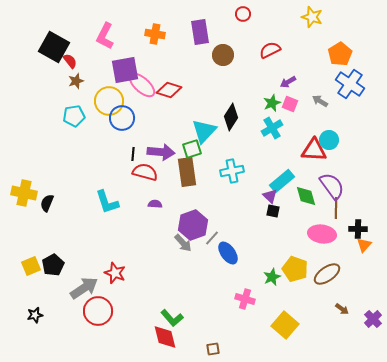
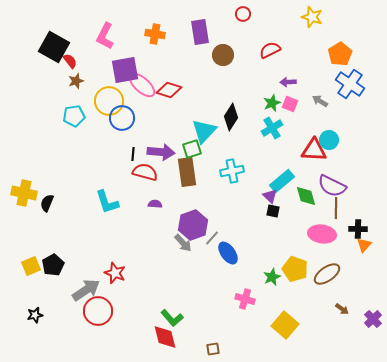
purple arrow at (288, 82): rotated 28 degrees clockwise
purple semicircle at (332, 186): rotated 152 degrees clockwise
gray arrow at (84, 288): moved 2 px right, 2 px down
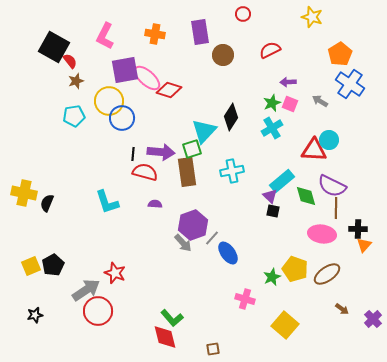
pink ellipse at (142, 85): moved 5 px right, 7 px up
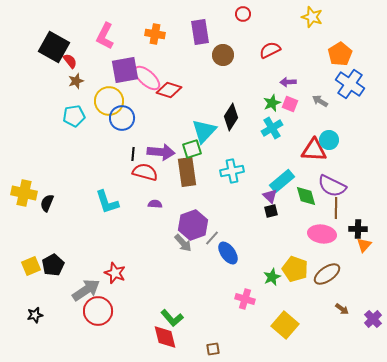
black square at (273, 211): moved 2 px left; rotated 24 degrees counterclockwise
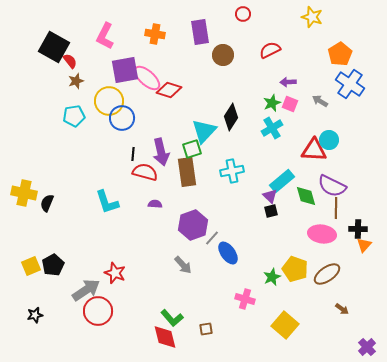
purple arrow at (161, 152): rotated 72 degrees clockwise
gray arrow at (183, 243): moved 22 px down
purple cross at (373, 319): moved 6 px left, 28 px down
brown square at (213, 349): moved 7 px left, 20 px up
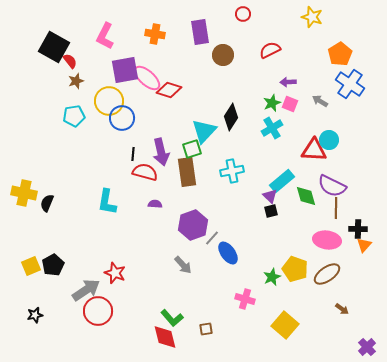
cyan L-shape at (107, 202): rotated 28 degrees clockwise
pink ellipse at (322, 234): moved 5 px right, 6 px down
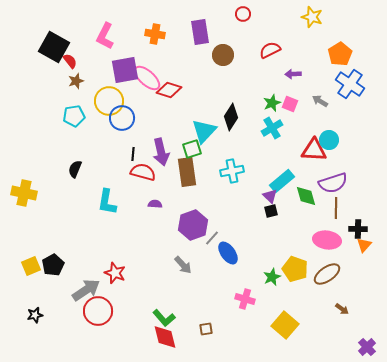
purple arrow at (288, 82): moved 5 px right, 8 px up
red semicircle at (145, 172): moved 2 px left
purple semicircle at (332, 186): moved 1 px right, 3 px up; rotated 44 degrees counterclockwise
black semicircle at (47, 203): moved 28 px right, 34 px up
green L-shape at (172, 318): moved 8 px left
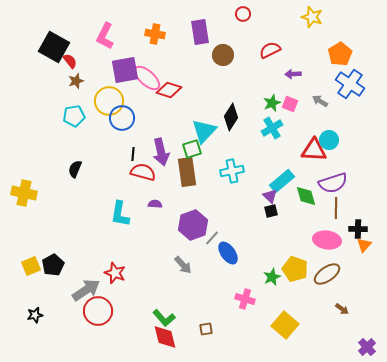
cyan L-shape at (107, 202): moved 13 px right, 12 px down
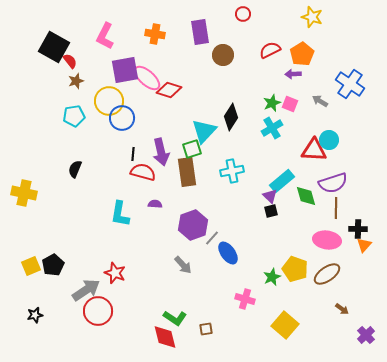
orange pentagon at (340, 54): moved 38 px left
green L-shape at (164, 318): moved 11 px right; rotated 15 degrees counterclockwise
purple cross at (367, 347): moved 1 px left, 12 px up
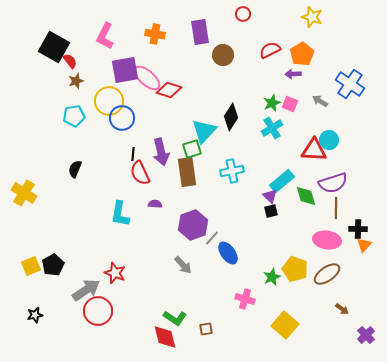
red semicircle at (143, 172): moved 3 px left, 1 px down; rotated 130 degrees counterclockwise
yellow cross at (24, 193): rotated 20 degrees clockwise
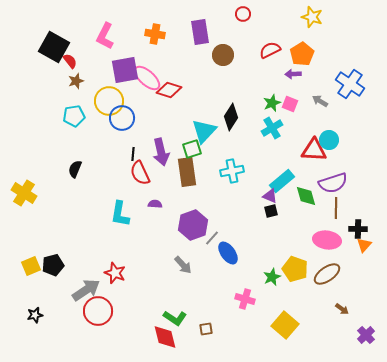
purple triangle at (270, 196): rotated 21 degrees counterclockwise
black pentagon at (53, 265): rotated 15 degrees clockwise
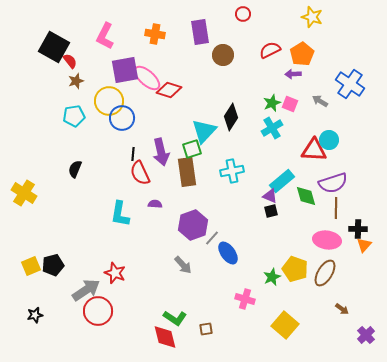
brown ellipse at (327, 274): moved 2 px left, 1 px up; rotated 24 degrees counterclockwise
